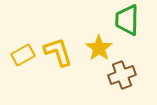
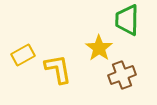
yellow L-shape: moved 17 px down; rotated 8 degrees clockwise
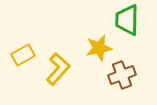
yellow star: rotated 24 degrees clockwise
yellow L-shape: rotated 52 degrees clockwise
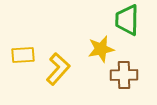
yellow star: moved 2 px right, 1 px down
yellow rectangle: rotated 25 degrees clockwise
brown cross: moved 2 px right; rotated 20 degrees clockwise
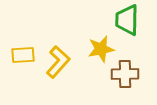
yellow L-shape: moved 7 px up
brown cross: moved 1 px right, 1 px up
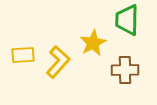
yellow star: moved 8 px left, 6 px up; rotated 16 degrees counterclockwise
brown cross: moved 4 px up
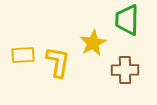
yellow L-shape: rotated 32 degrees counterclockwise
